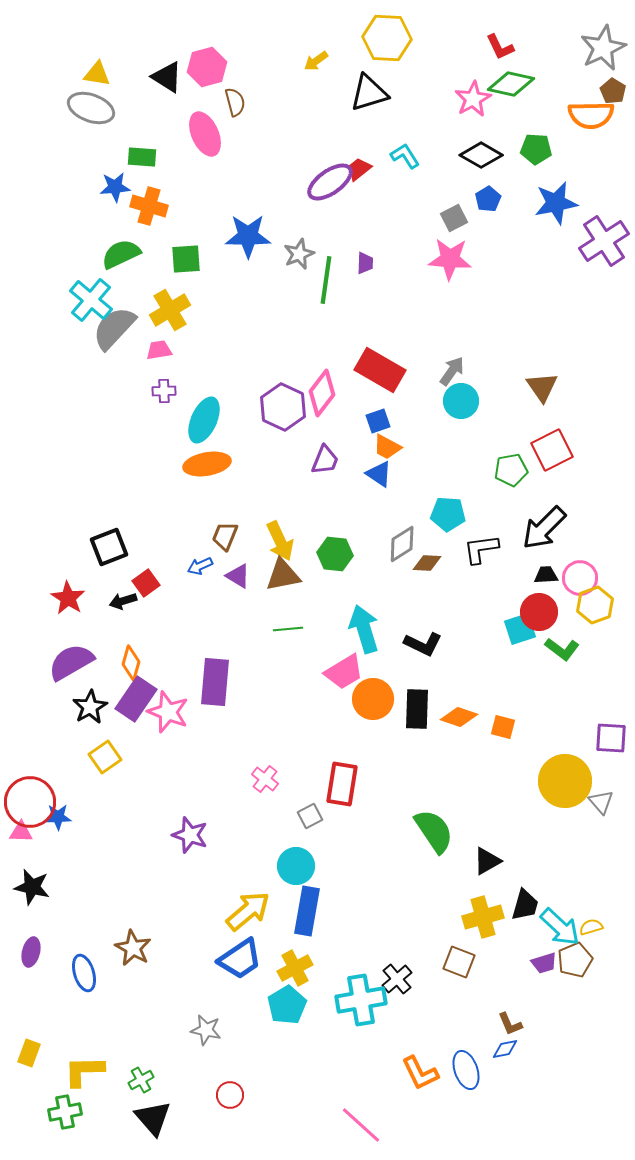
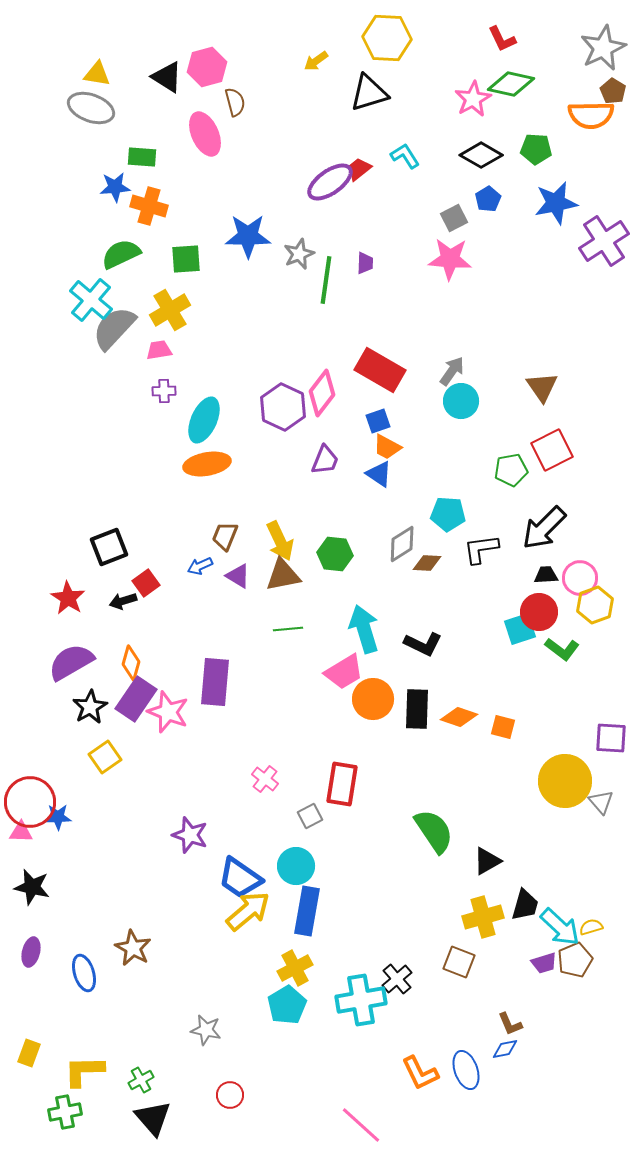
red L-shape at (500, 47): moved 2 px right, 8 px up
blue trapezoid at (240, 959): moved 81 px up; rotated 69 degrees clockwise
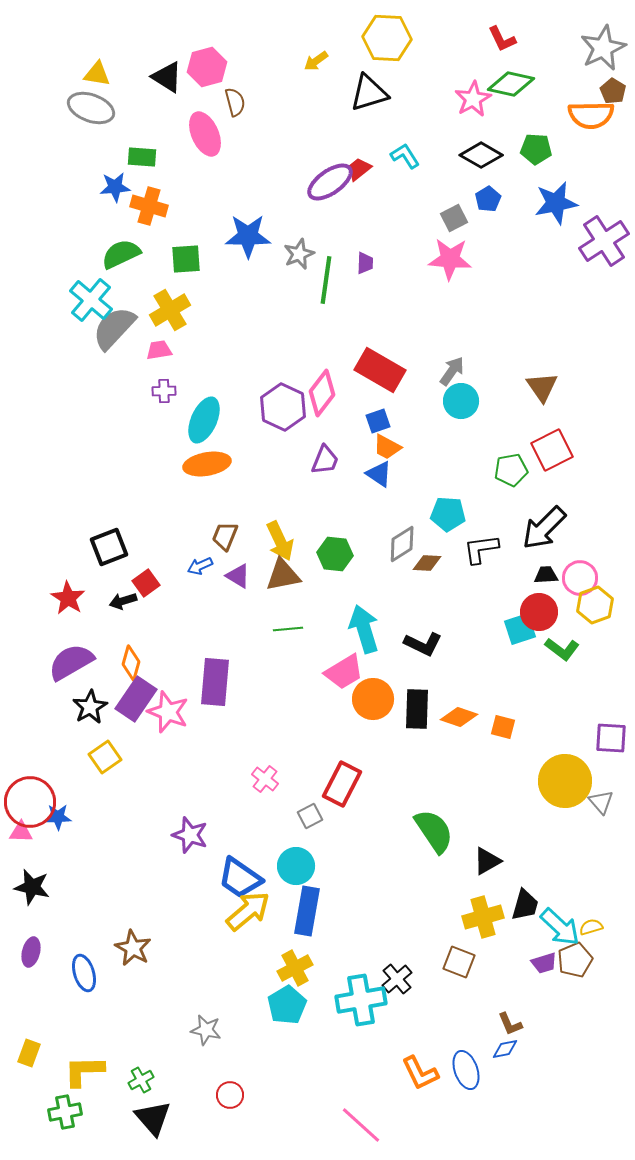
red rectangle at (342, 784): rotated 18 degrees clockwise
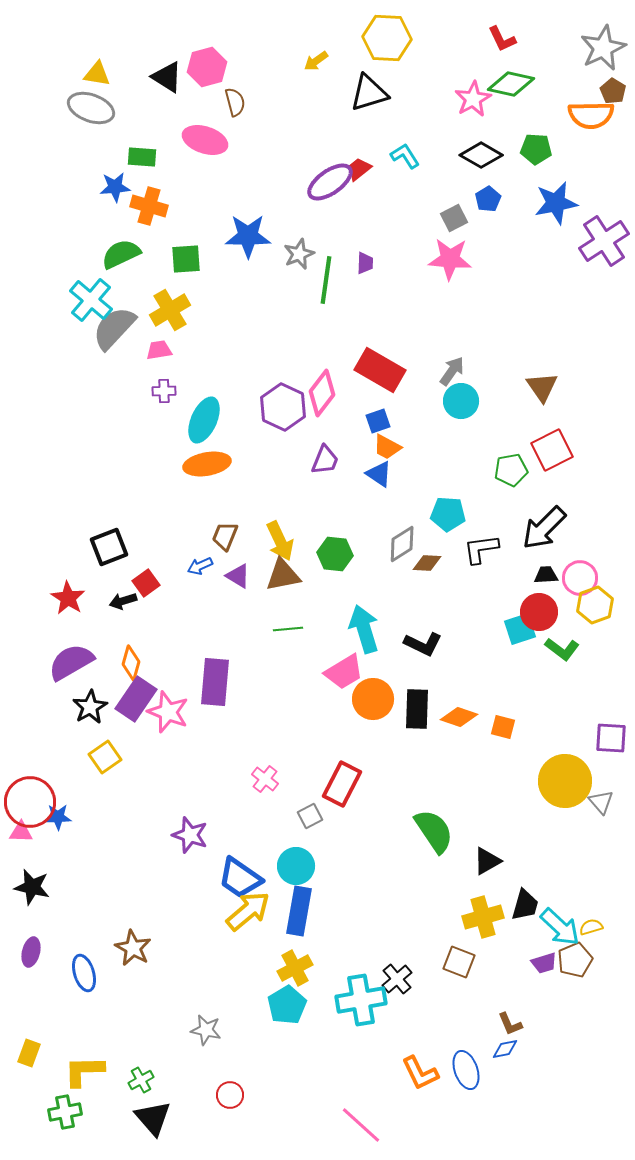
pink ellipse at (205, 134): moved 6 px down; rotated 48 degrees counterclockwise
blue rectangle at (307, 911): moved 8 px left
